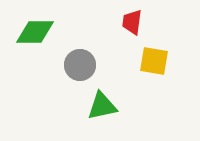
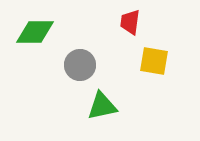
red trapezoid: moved 2 px left
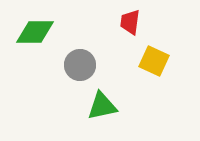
yellow square: rotated 16 degrees clockwise
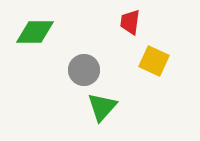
gray circle: moved 4 px right, 5 px down
green triangle: moved 1 px down; rotated 36 degrees counterclockwise
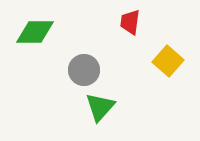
yellow square: moved 14 px right; rotated 16 degrees clockwise
green triangle: moved 2 px left
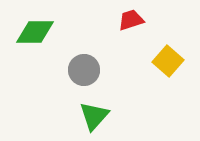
red trapezoid: moved 1 px right, 2 px up; rotated 64 degrees clockwise
green triangle: moved 6 px left, 9 px down
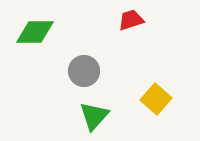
yellow square: moved 12 px left, 38 px down
gray circle: moved 1 px down
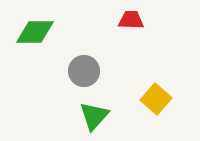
red trapezoid: rotated 20 degrees clockwise
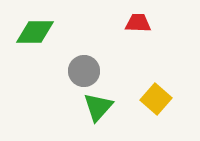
red trapezoid: moved 7 px right, 3 px down
green triangle: moved 4 px right, 9 px up
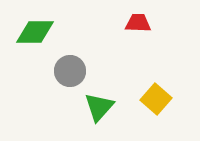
gray circle: moved 14 px left
green triangle: moved 1 px right
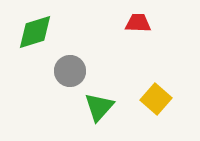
green diamond: rotated 18 degrees counterclockwise
